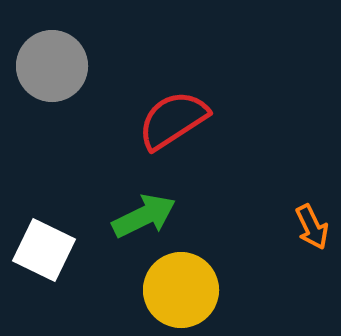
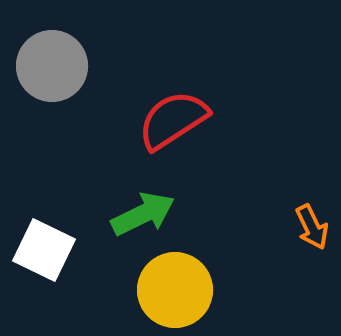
green arrow: moved 1 px left, 2 px up
yellow circle: moved 6 px left
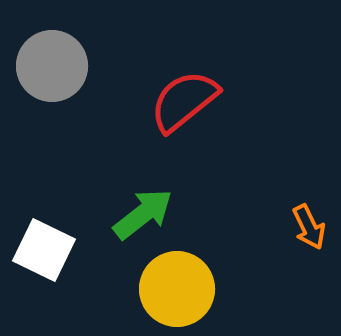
red semicircle: moved 11 px right, 19 px up; rotated 6 degrees counterclockwise
green arrow: rotated 12 degrees counterclockwise
orange arrow: moved 3 px left
yellow circle: moved 2 px right, 1 px up
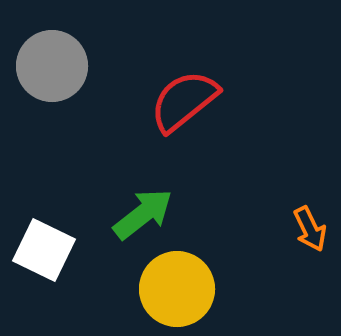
orange arrow: moved 1 px right, 2 px down
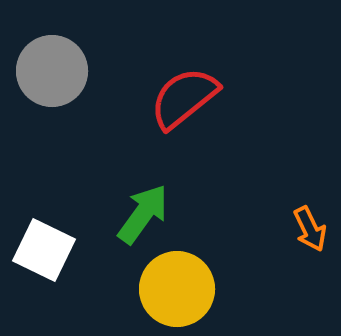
gray circle: moved 5 px down
red semicircle: moved 3 px up
green arrow: rotated 16 degrees counterclockwise
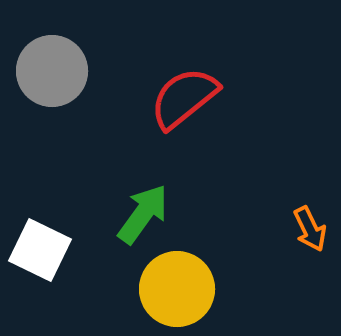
white square: moved 4 px left
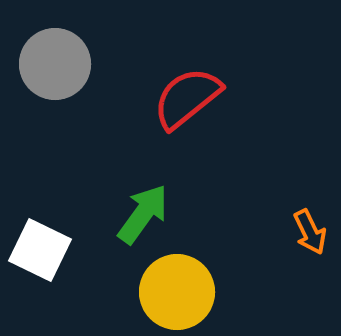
gray circle: moved 3 px right, 7 px up
red semicircle: moved 3 px right
orange arrow: moved 3 px down
yellow circle: moved 3 px down
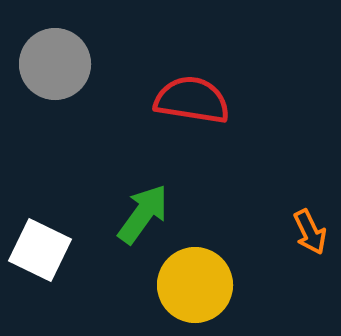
red semicircle: moved 5 px right, 2 px down; rotated 48 degrees clockwise
yellow circle: moved 18 px right, 7 px up
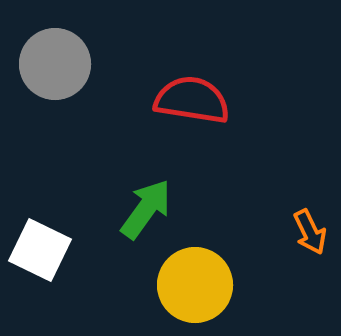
green arrow: moved 3 px right, 5 px up
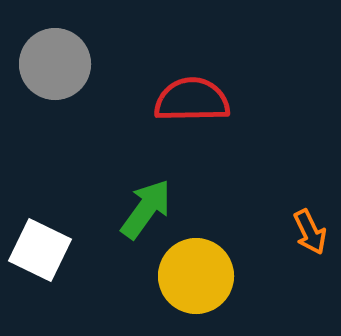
red semicircle: rotated 10 degrees counterclockwise
yellow circle: moved 1 px right, 9 px up
